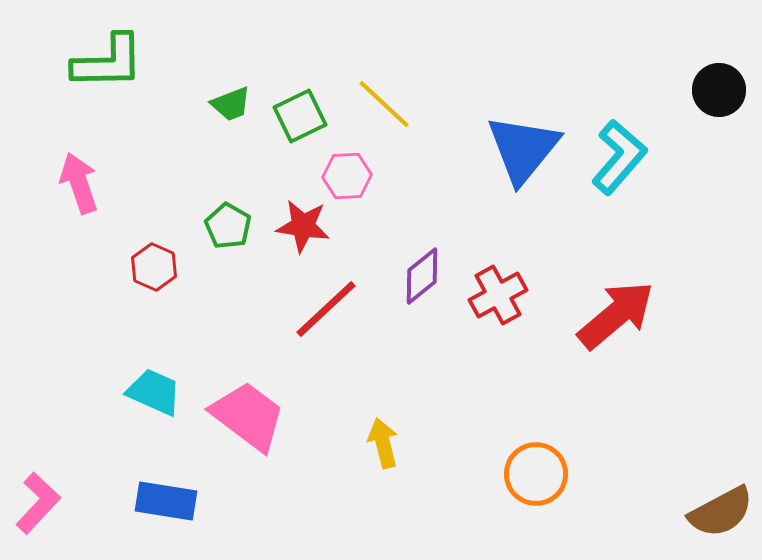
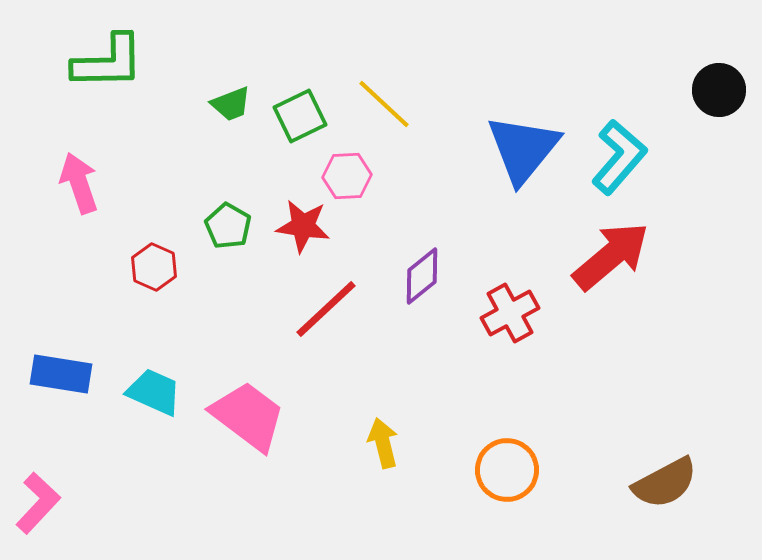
red cross: moved 12 px right, 18 px down
red arrow: moved 5 px left, 59 px up
orange circle: moved 29 px left, 4 px up
blue rectangle: moved 105 px left, 127 px up
brown semicircle: moved 56 px left, 29 px up
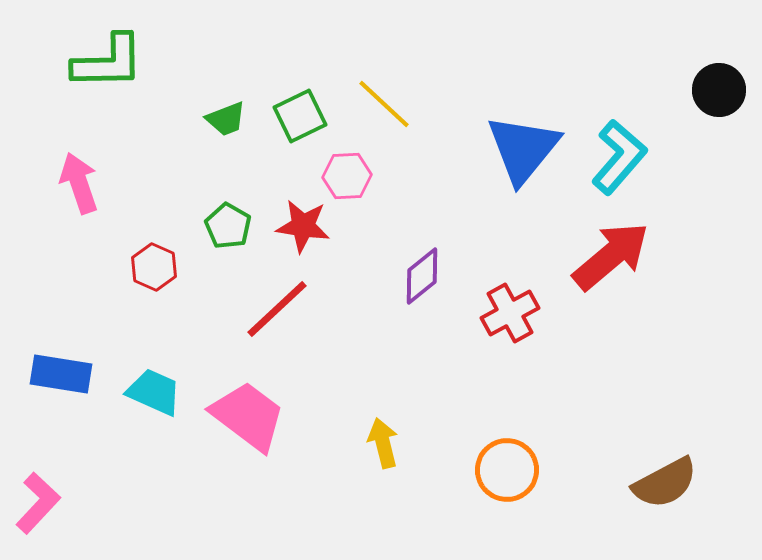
green trapezoid: moved 5 px left, 15 px down
red line: moved 49 px left
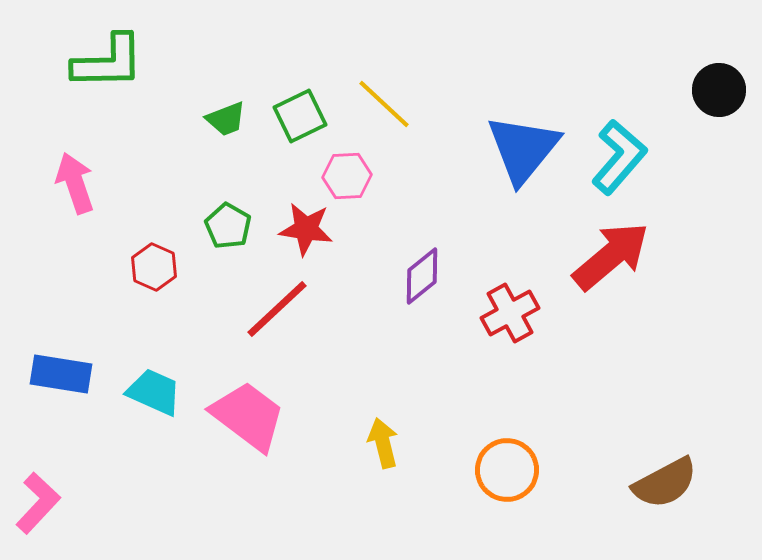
pink arrow: moved 4 px left
red star: moved 3 px right, 3 px down
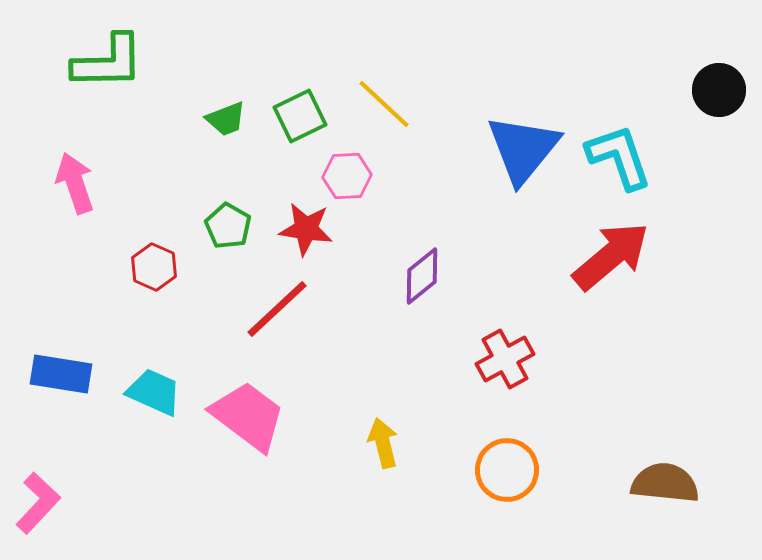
cyan L-shape: rotated 60 degrees counterclockwise
red cross: moved 5 px left, 46 px down
brown semicircle: rotated 146 degrees counterclockwise
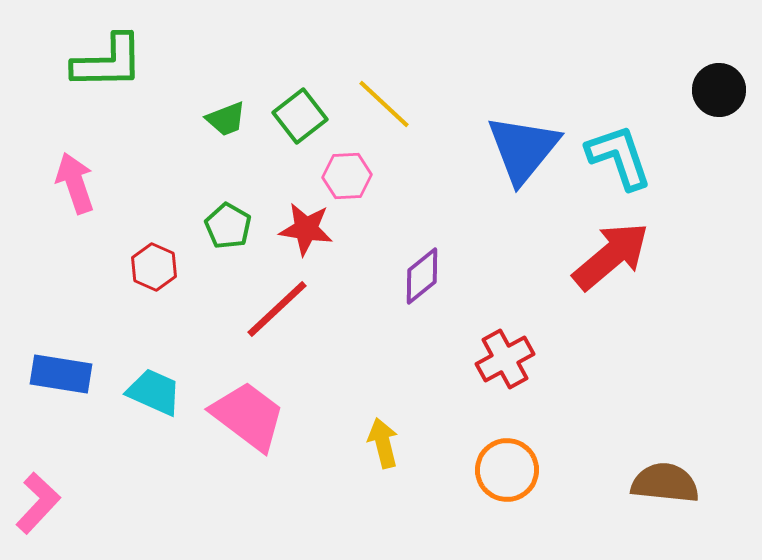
green square: rotated 12 degrees counterclockwise
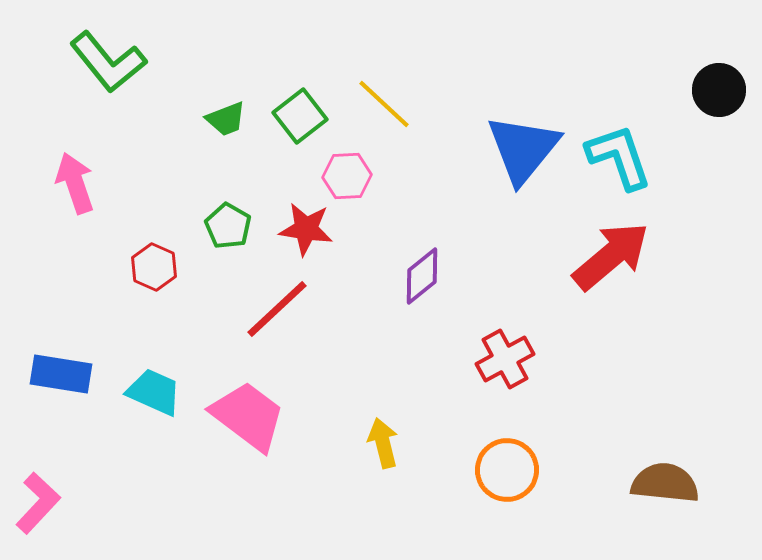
green L-shape: rotated 52 degrees clockwise
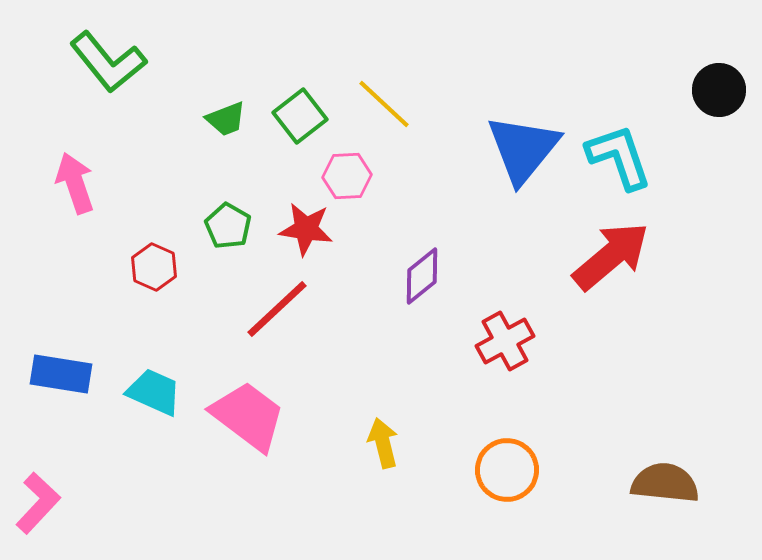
red cross: moved 18 px up
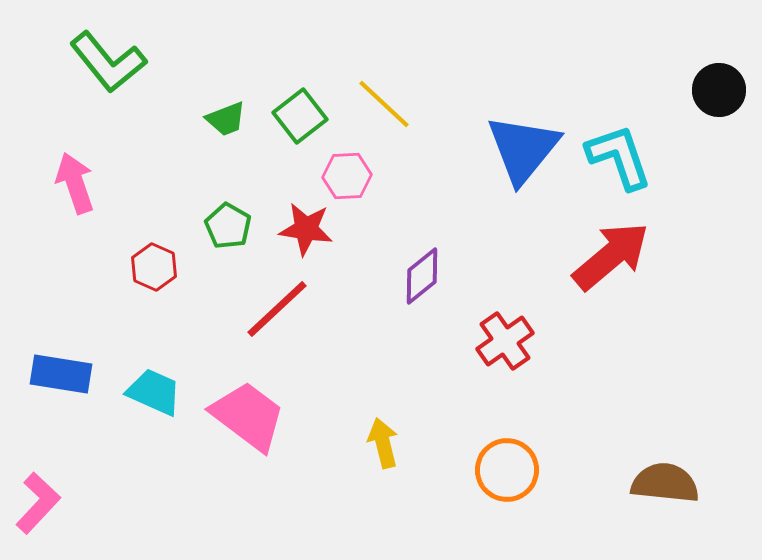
red cross: rotated 6 degrees counterclockwise
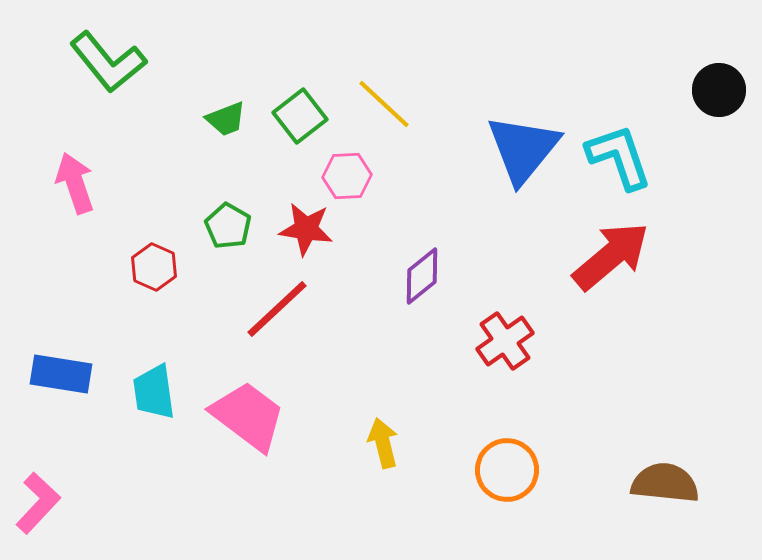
cyan trapezoid: rotated 122 degrees counterclockwise
